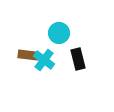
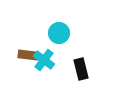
black rectangle: moved 3 px right, 10 px down
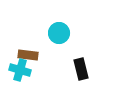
cyan cross: moved 24 px left, 10 px down; rotated 20 degrees counterclockwise
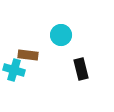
cyan circle: moved 2 px right, 2 px down
cyan cross: moved 6 px left
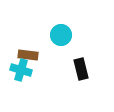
cyan cross: moved 7 px right
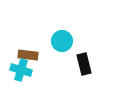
cyan circle: moved 1 px right, 6 px down
black rectangle: moved 3 px right, 5 px up
